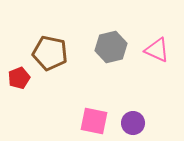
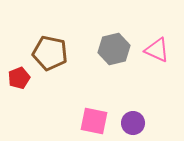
gray hexagon: moved 3 px right, 2 px down
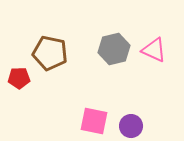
pink triangle: moved 3 px left
red pentagon: rotated 20 degrees clockwise
purple circle: moved 2 px left, 3 px down
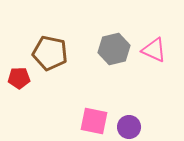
purple circle: moved 2 px left, 1 px down
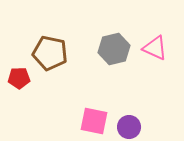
pink triangle: moved 1 px right, 2 px up
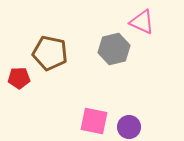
pink triangle: moved 13 px left, 26 px up
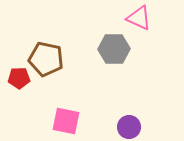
pink triangle: moved 3 px left, 4 px up
gray hexagon: rotated 12 degrees clockwise
brown pentagon: moved 4 px left, 6 px down
pink square: moved 28 px left
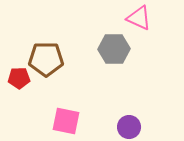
brown pentagon: rotated 12 degrees counterclockwise
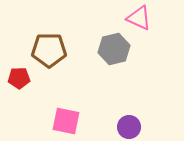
gray hexagon: rotated 12 degrees counterclockwise
brown pentagon: moved 3 px right, 9 px up
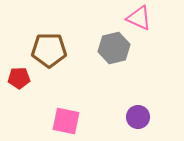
gray hexagon: moved 1 px up
purple circle: moved 9 px right, 10 px up
